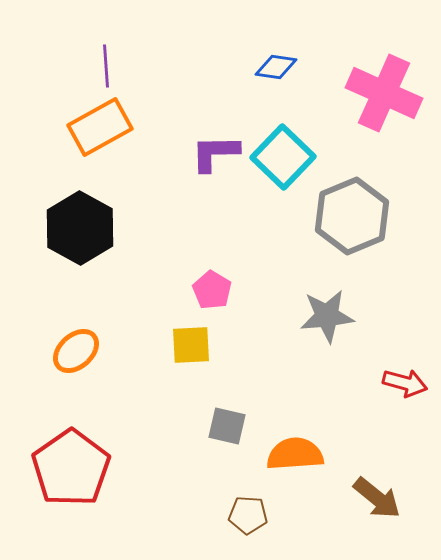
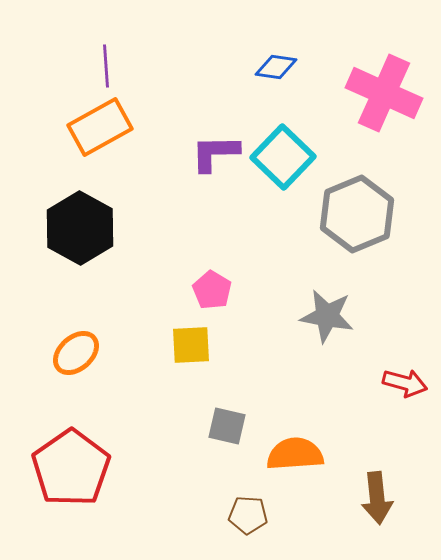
gray hexagon: moved 5 px right, 2 px up
gray star: rotated 16 degrees clockwise
orange ellipse: moved 2 px down
brown arrow: rotated 45 degrees clockwise
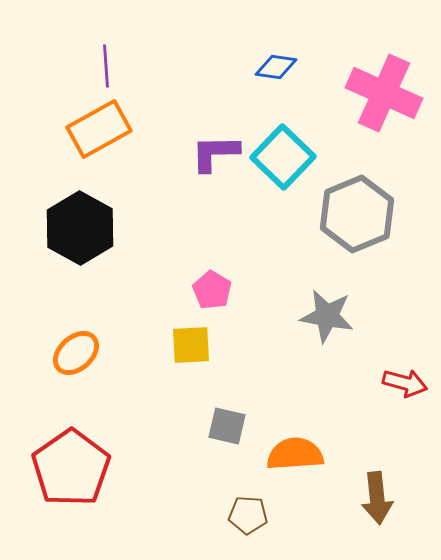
orange rectangle: moved 1 px left, 2 px down
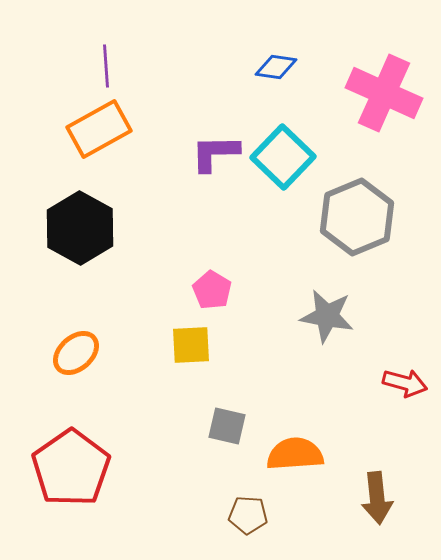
gray hexagon: moved 3 px down
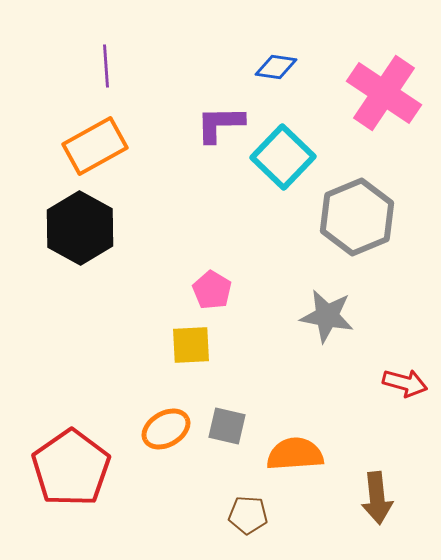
pink cross: rotated 10 degrees clockwise
orange rectangle: moved 4 px left, 17 px down
purple L-shape: moved 5 px right, 29 px up
orange ellipse: moved 90 px right, 76 px down; rotated 12 degrees clockwise
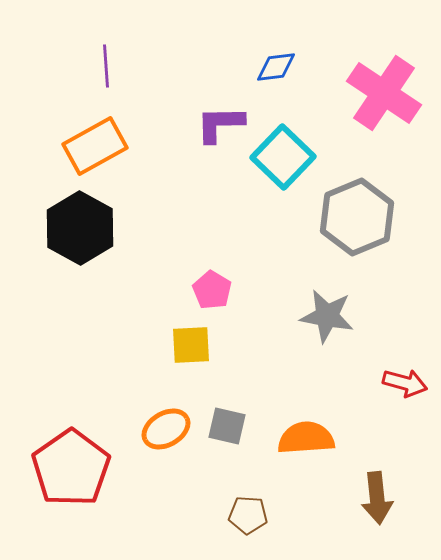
blue diamond: rotated 15 degrees counterclockwise
orange semicircle: moved 11 px right, 16 px up
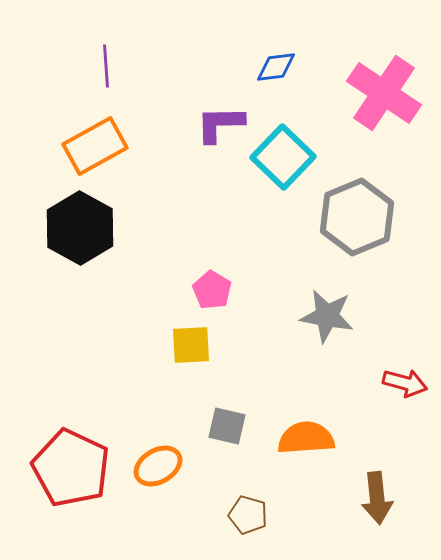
orange ellipse: moved 8 px left, 37 px down
red pentagon: rotated 12 degrees counterclockwise
brown pentagon: rotated 12 degrees clockwise
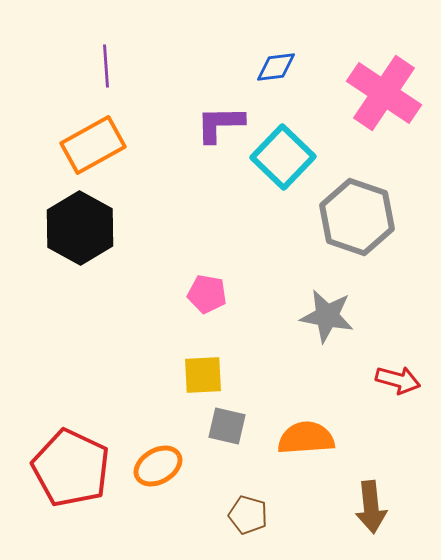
orange rectangle: moved 2 px left, 1 px up
gray hexagon: rotated 18 degrees counterclockwise
pink pentagon: moved 5 px left, 4 px down; rotated 21 degrees counterclockwise
yellow square: moved 12 px right, 30 px down
red arrow: moved 7 px left, 3 px up
brown arrow: moved 6 px left, 9 px down
